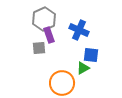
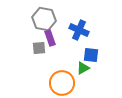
gray hexagon: rotated 25 degrees counterclockwise
purple rectangle: moved 1 px right, 3 px down
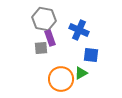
gray square: moved 2 px right
green triangle: moved 2 px left, 5 px down
orange circle: moved 1 px left, 4 px up
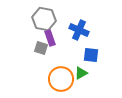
gray square: rotated 24 degrees clockwise
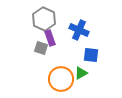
gray hexagon: rotated 15 degrees clockwise
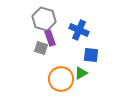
gray hexagon: rotated 10 degrees counterclockwise
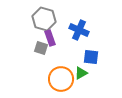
blue square: moved 2 px down
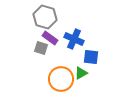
gray hexagon: moved 1 px right, 2 px up
blue cross: moved 5 px left, 9 px down
purple rectangle: rotated 35 degrees counterclockwise
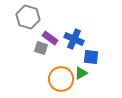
gray hexagon: moved 17 px left
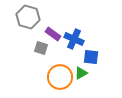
purple rectangle: moved 3 px right, 4 px up
orange circle: moved 1 px left, 2 px up
